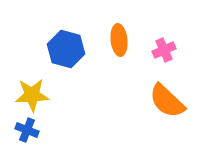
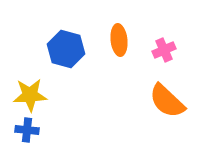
yellow star: moved 2 px left
blue cross: rotated 15 degrees counterclockwise
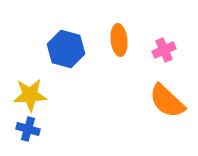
blue cross: moved 1 px right, 1 px up; rotated 10 degrees clockwise
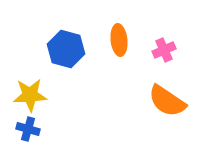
orange semicircle: rotated 9 degrees counterclockwise
